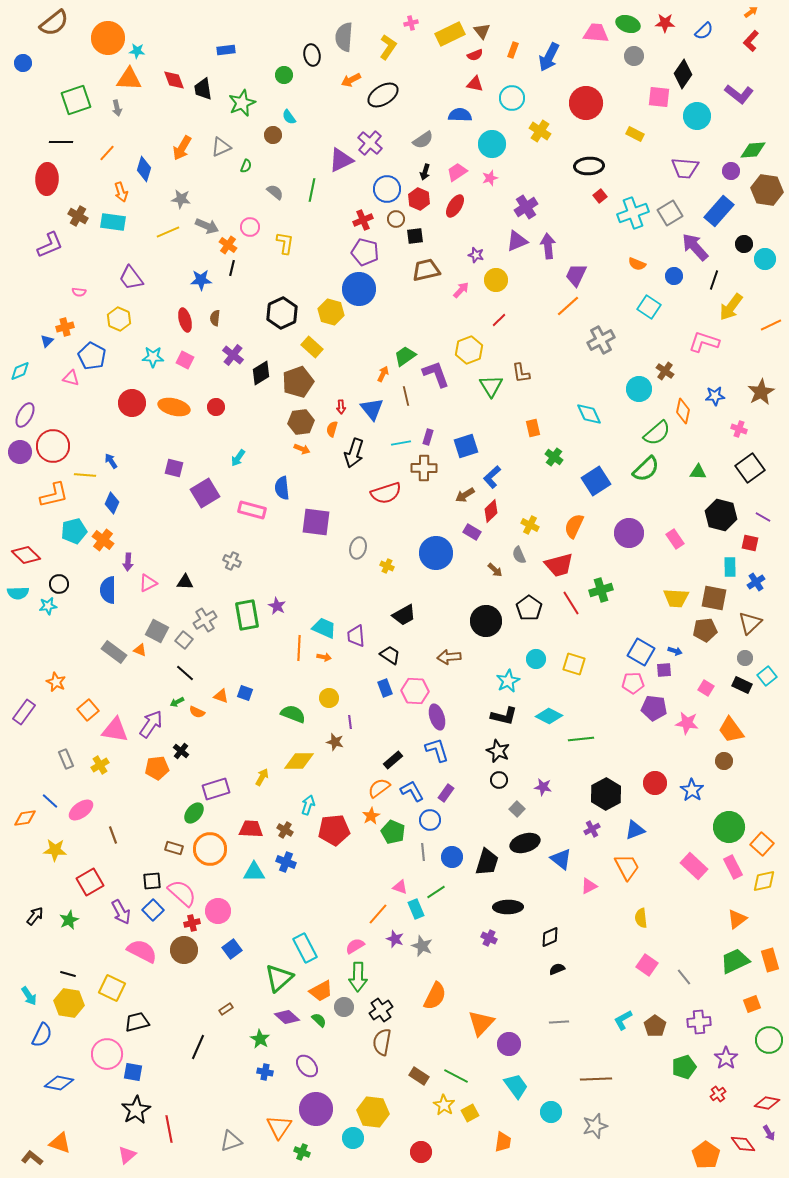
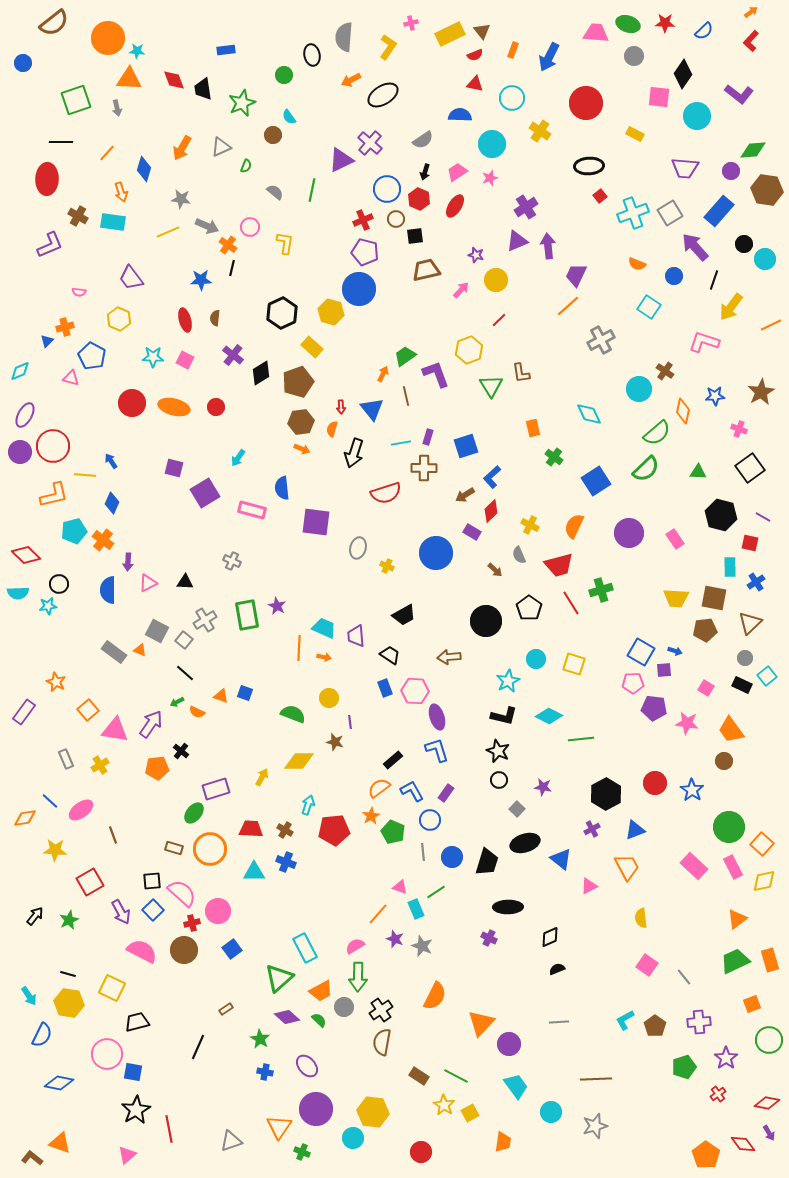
cyan L-shape at (623, 1020): moved 2 px right
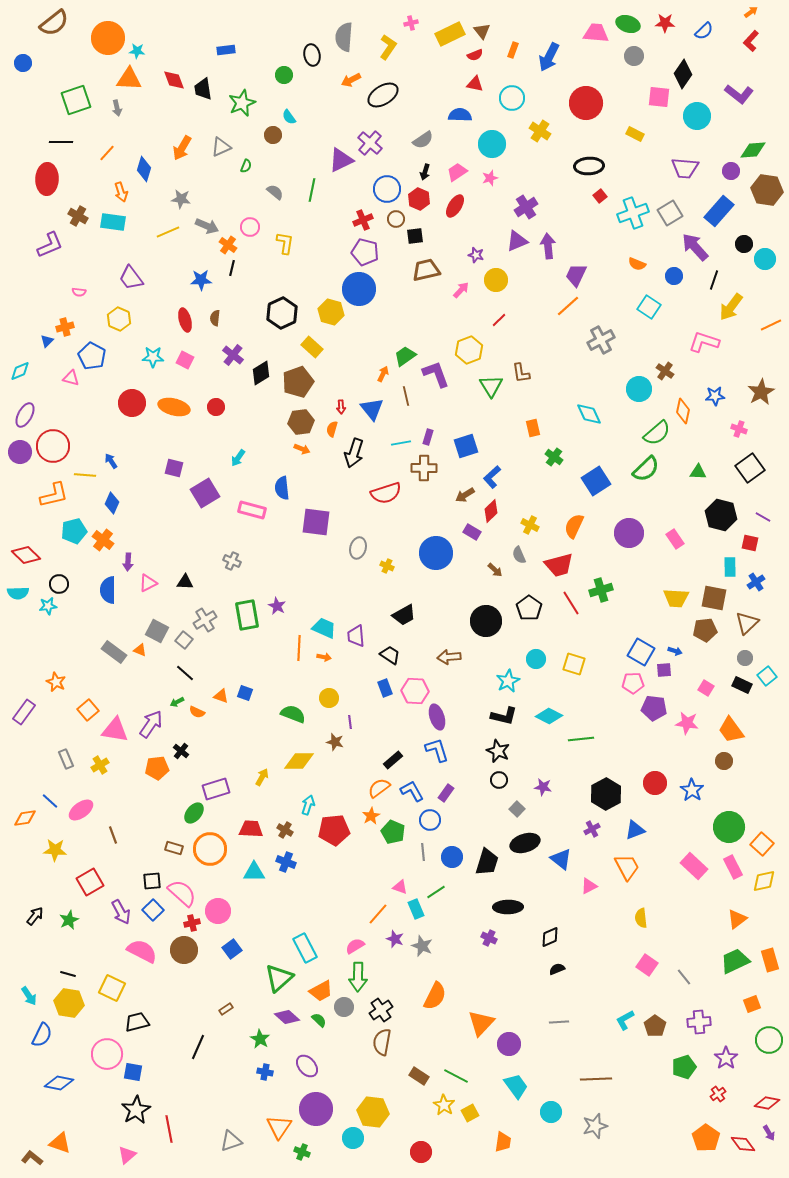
brown triangle at (750, 623): moved 3 px left
orange pentagon at (706, 1155): moved 17 px up
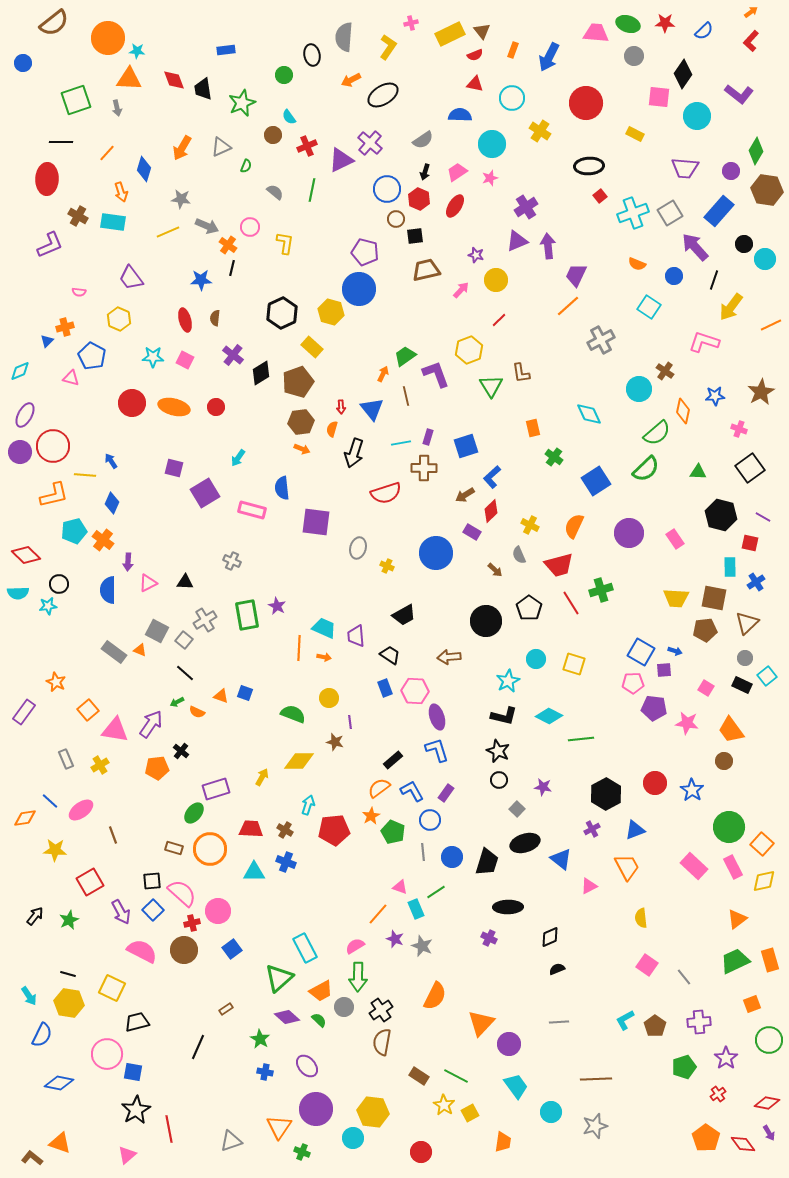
green diamond at (753, 150): moved 3 px right, 1 px down; rotated 56 degrees counterclockwise
red cross at (363, 220): moved 56 px left, 74 px up
